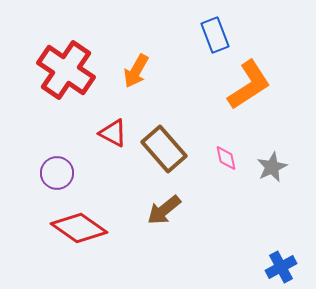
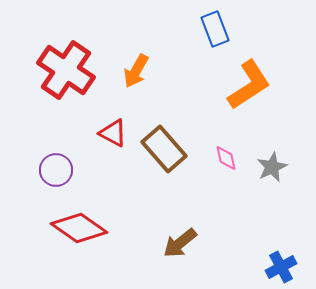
blue rectangle: moved 6 px up
purple circle: moved 1 px left, 3 px up
brown arrow: moved 16 px right, 33 px down
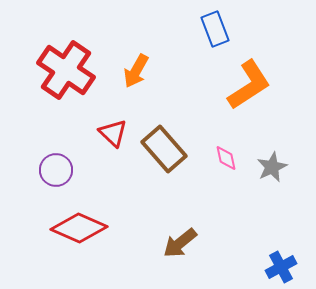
red triangle: rotated 16 degrees clockwise
red diamond: rotated 12 degrees counterclockwise
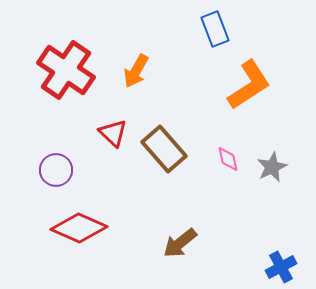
pink diamond: moved 2 px right, 1 px down
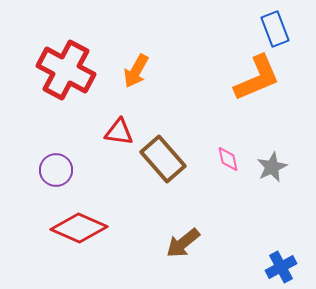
blue rectangle: moved 60 px right
red cross: rotated 6 degrees counterclockwise
orange L-shape: moved 8 px right, 7 px up; rotated 10 degrees clockwise
red triangle: moved 6 px right, 1 px up; rotated 36 degrees counterclockwise
brown rectangle: moved 1 px left, 10 px down
brown arrow: moved 3 px right
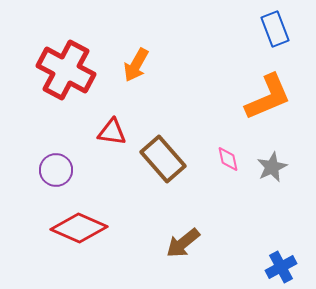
orange arrow: moved 6 px up
orange L-shape: moved 11 px right, 19 px down
red triangle: moved 7 px left
